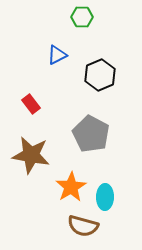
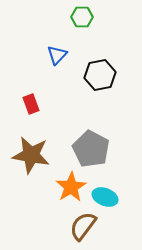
blue triangle: rotated 20 degrees counterclockwise
black hexagon: rotated 12 degrees clockwise
red rectangle: rotated 18 degrees clockwise
gray pentagon: moved 15 px down
cyan ellipse: rotated 70 degrees counterclockwise
brown semicircle: rotated 112 degrees clockwise
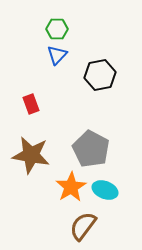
green hexagon: moved 25 px left, 12 px down
cyan ellipse: moved 7 px up
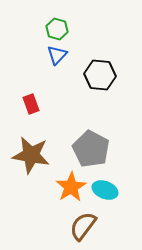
green hexagon: rotated 15 degrees clockwise
black hexagon: rotated 16 degrees clockwise
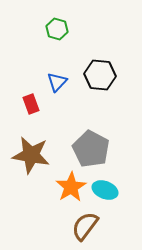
blue triangle: moved 27 px down
brown semicircle: moved 2 px right
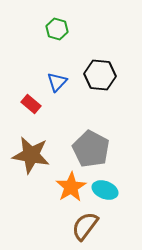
red rectangle: rotated 30 degrees counterclockwise
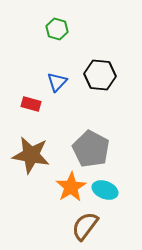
red rectangle: rotated 24 degrees counterclockwise
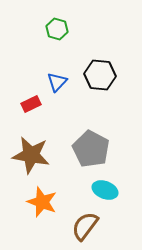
red rectangle: rotated 42 degrees counterclockwise
orange star: moved 29 px left, 15 px down; rotated 20 degrees counterclockwise
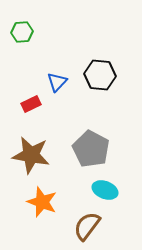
green hexagon: moved 35 px left, 3 px down; rotated 20 degrees counterclockwise
brown semicircle: moved 2 px right
